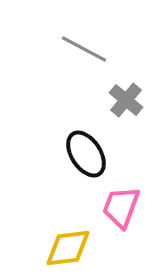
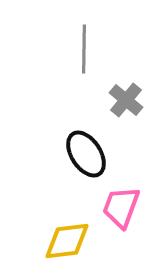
gray line: rotated 63 degrees clockwise
yellow diamond: moved 1 px left, 7 px up
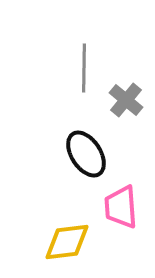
gray line: moved 19 px down
pink trapezoid: rotated 24 degrees counterclockwise
yellow diamond: moved 1 px down
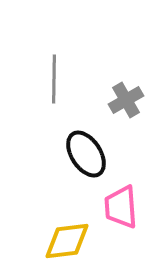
gray line: moved 30 px left, 11 px down
gray cross: rotated 20 degrees clockwise
yellow diamond: moved 1 px up
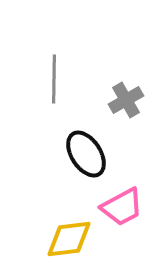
pink trapezoid: moved 1 px right; rotated 114 degrees counterclockwise
yellow diamond: moved 2 px right, 2 px up
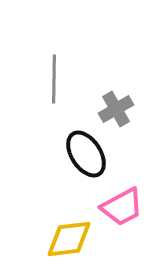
gray cross: moved 10 px left, 9 px down
